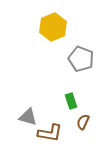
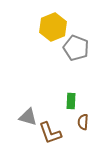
gray pentagon: moved 5 px left, 11 px up
green rectangle: rotated 21 degrees clockwise
brown semicircle: rotated 21 degrees counterclockwise
brown L-shape: rotated 60 degrees clockwise
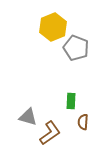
brown L-shape: rotated 105 degrees counterclockwise
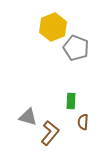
brown L-shape: rotated 15 degrees counterclockwise
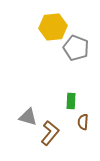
yellow hexagon: rotated 16 degrees clockwise
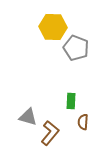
yellow hexagon: rotated 8 degrees clockwise
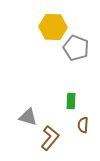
brown semicircle: moved 3 px down
brown L-shape: moved 5 px down
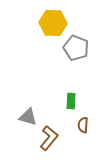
yellow hexagon: moved 4 px up
brown L-shape: moved 1 px left
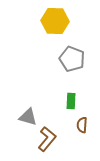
yellow hexagon: moved 2 px right, 2 px up
gray pentagon: moved 4 px left, 11 px down
brown semicircle: moved 1 px left
brown L-shape: moved 2 px left, 1 px down
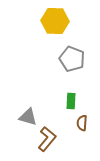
brown semicircle: moved 2 px up
